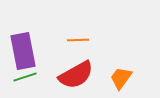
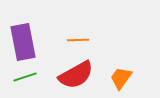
purple rectangle: moved 9 px up
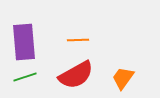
purple rectangle: moved 1 px right; rotated 6 degrees clockwise
orange trapezoid: moved 2 px right
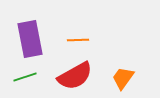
purple rectangle: moved 6 px right, 3 px up; rotated 6 degrees counterclockwise
red semicircle: moved 1 px left, 1 px down
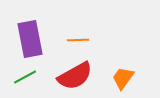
green line: rotated 10 degrees counterclockwise
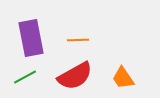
purple rectangle: moved 1 px right, 1 px up
orange trapezoid: rotated 70 degrees counterclockwise
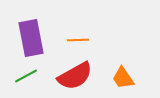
green line: moved 1 px right, 1 px up
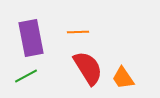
orange line: moved 8 px up
red semicircle: moved 13 px right, 8 px up; rotated 93 degrees counterclockwise
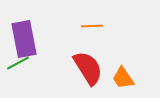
orange line: moved 14 px right, 6 px up
purple rectangle: moved 7 px left, 1 px down
green line: moved 8 px left, 13 px up
